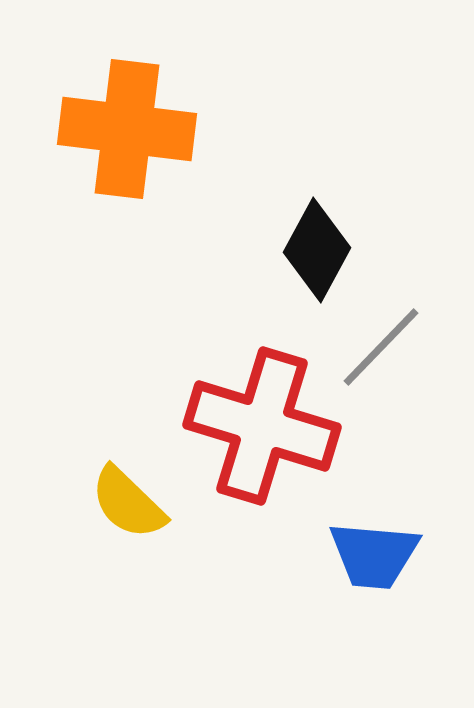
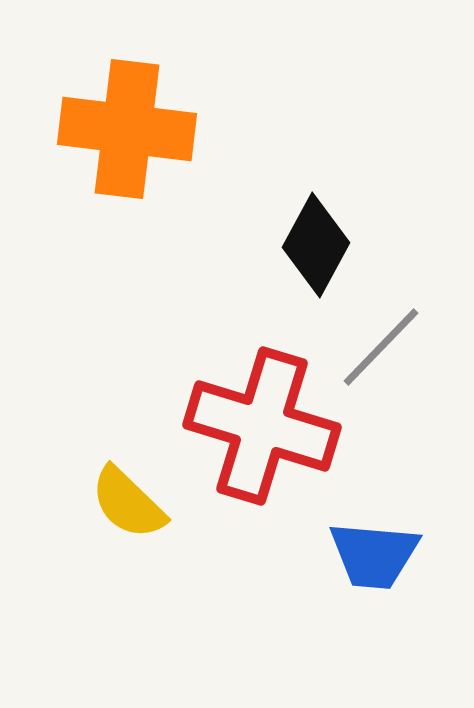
black diamond: moved 1 px left, 5 px up
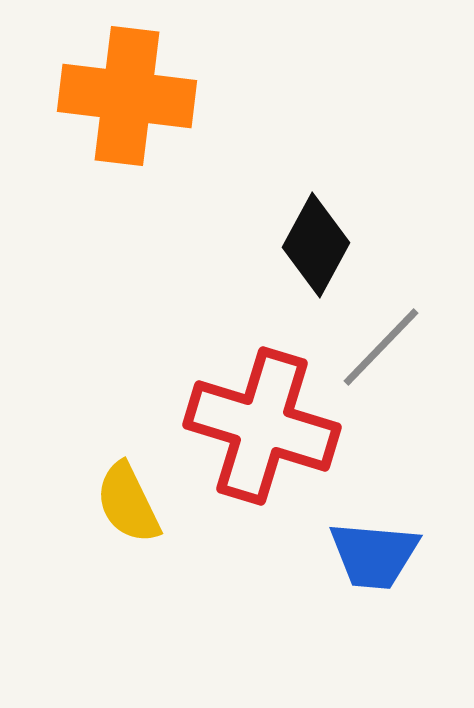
orange cross: moved 33 px up
yellow semicircle: rotated 20 degrees clockwise
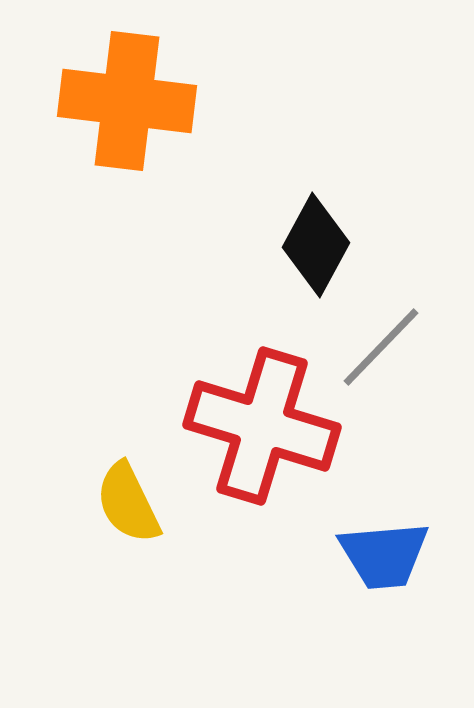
orange cross: moved 5 px down
blue trapezoid: moved 10 px right; rotated 10 degrees counterclockwise
